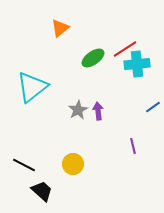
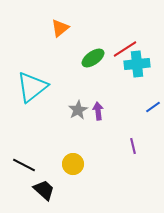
black trapezoid: moved 2 px right, 1 px up
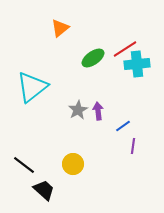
blue line: moved 30 px left, 19 px down
purple line: rotated 21 degrees clockwise
black line: rotated 10 degrees clockwise
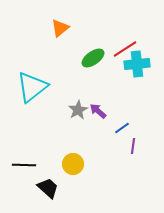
purple arrow: rotated 42 degrees counterclockwise
blue line: moved 1 px left, 2 px down
black line: rotated 35 degrees counterclockwise
black trapezoid: moved 4 px right, 2 px up
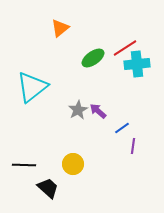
red line: moved 1 px up
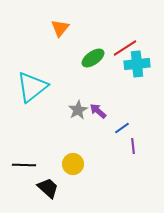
orange triangle: rotated 12 degrees counterclockwise
purple line: rotated 14 degrees counterclockwise
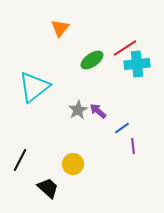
green ellipse: moved 1 px left, 2 px down
cyan triangle: moved 2 px right
black line: moved 4 px left, 5 px up; rotated 65 degrees counterclockwise
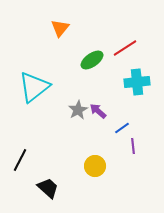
cyan cross: moved 18 px down
yellow circle: moved 22 px right, 2 px down
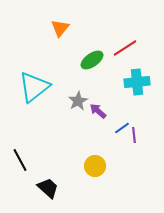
gray star: moved 9 px up
purple line: moved 1 px right, 11 px up
black line: rotated 55 degrees counterclockwise
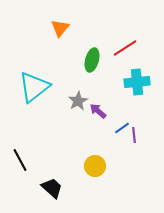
green ellipse: rotated 40 degrees counterclockwise
black trapezoid: moved 4 px right
